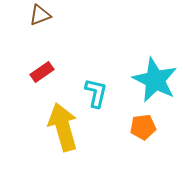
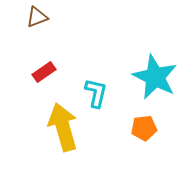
brown triangle: moved 3 px left, 2 px down
red rectangle: moved 2 px right
cyan star: moved 3 px up
orange pentagon: moved 1 px right, 1 px down
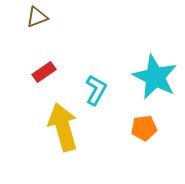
cyan L-shape: moved 3 px up; rotated 16 degrees clockwise
